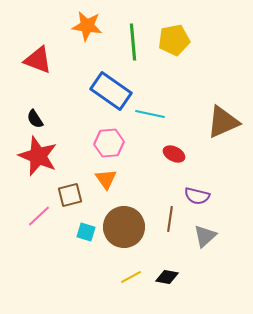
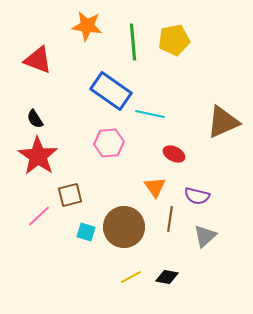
red star: rotated 12 degrees clockwise
orange triangle: moved 49 px right, 8 px down
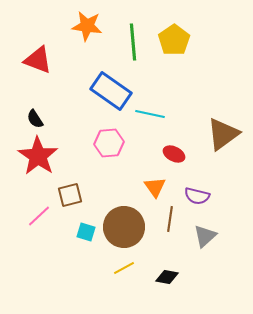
yellow pentagon: rotated 24 degrees counterclockwise
brown triangle: moved 12 px down; rotated 12 degrees counterclockwise
yellow line: moved 7 px left, 9 px up
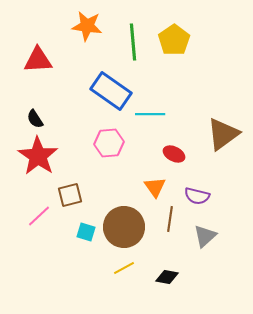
red triangle: rotated 24 degrees counterclockwise
cyan line: rotated 12 degrees counterclockwise
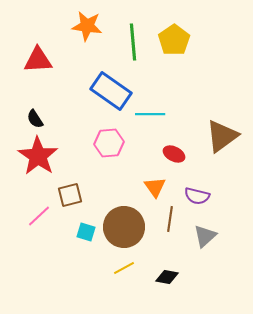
brown triangle: moved 1 px left, 2 px down
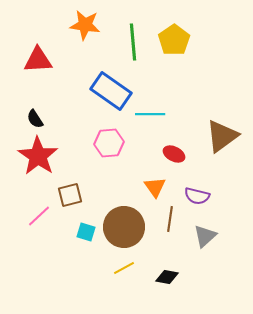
orange star: moved 2 px left, 1 px up
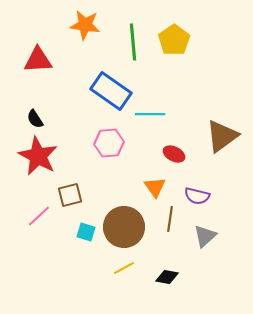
red star: rotated 6 degrees counterclockwise
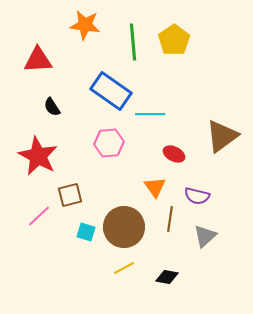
black semicircle: moved 17 px right, 12 px up
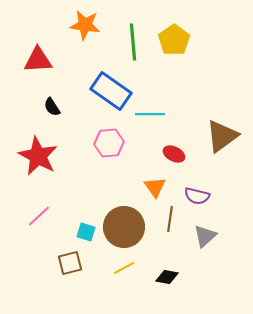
brown square: moved 68 px down
